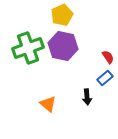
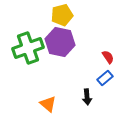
yellow pentagon: rotated 10 degrees clockwise
purple hexagon: moved 3 px left, 4 px up
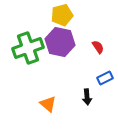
red semicircle: moved 10 px left, 10 px up
blue rectangle: rotated 14 degrees clockwise
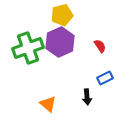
purple hexagon: rotated 24 degrees clockwise
red semicircle: moved 2 px right, 1 px up
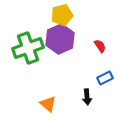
purple hexagon: moved 3 px up
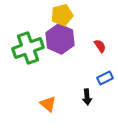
purple hexagon: rotated 12 degrees counterclockwise
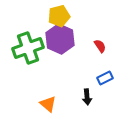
yellow pentagon: moved 3 px left, 1 px down
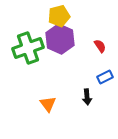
blue rectangle: moved 1 px up
orange triangle: rotated 12 degrees clockwise
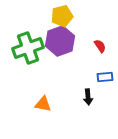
yellow pentagon: moved 3 px right
purple hexagon: moved 2 px down; rotated 16 degrees clockwise
blue rectangle: rotated 21 degrees clockwise
black arrow: moved 1 px right
orange triangle: moved 5 px left; rotated 42 degrees counterclockwise
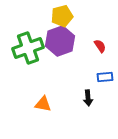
black arrow: moved 1 px down
